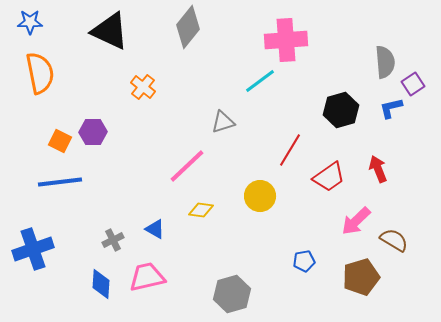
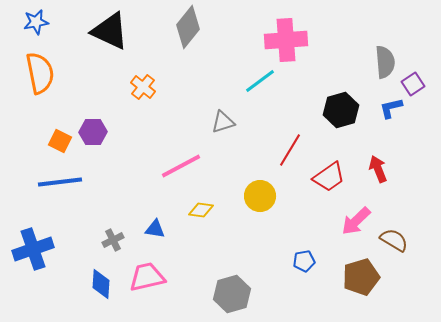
blue star: moved 6 px right; rotated 10 degrees counterclockwise
pink line: moved 6 px left; rotated 15 degrees clockwise
blue triangle: rotated 20 degrees counterclockwise
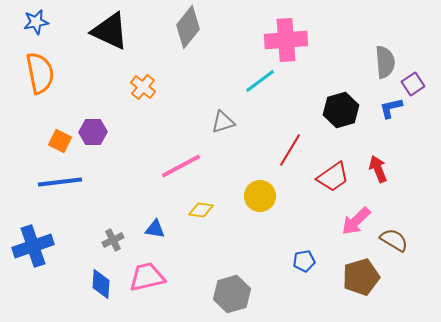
red trapezoid: moved 4 px right
blue cross: moved 3 px up
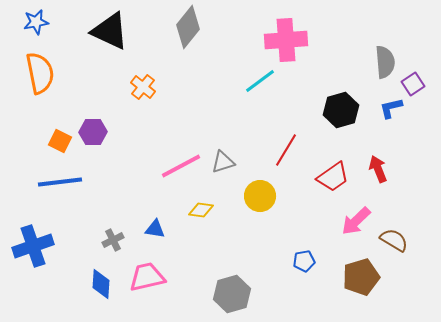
gray triangle: moved 40 px down
red line: moved 4 px left
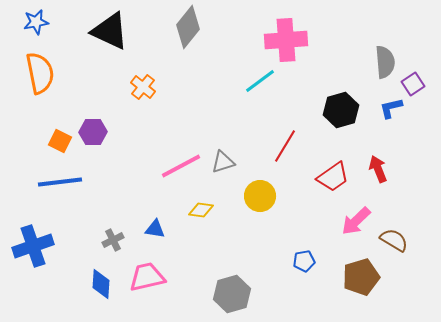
red line: moved 1 px left, 4 px up
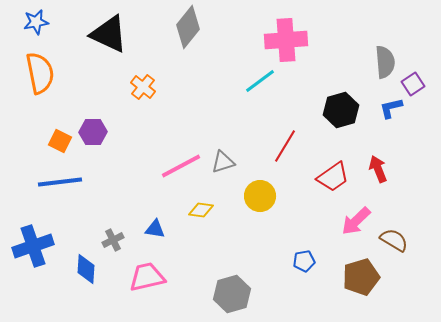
black triangle: moved 1 px left, 3 px down
blue diamond: moved 15 px left, 15 px up
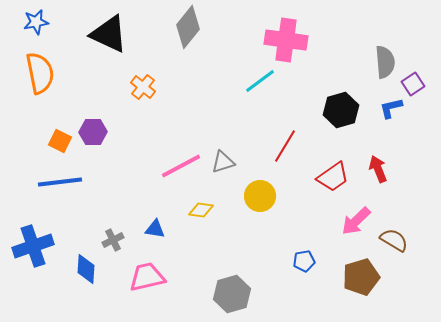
pink cross: rotated 12 degrees clockwise
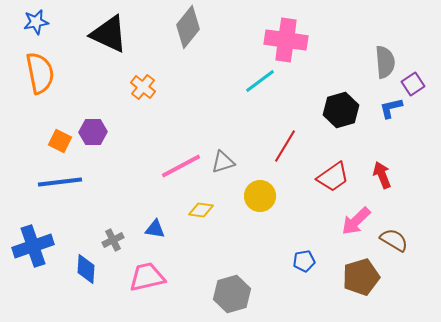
red arrow: moved 4 px right, 6 px down
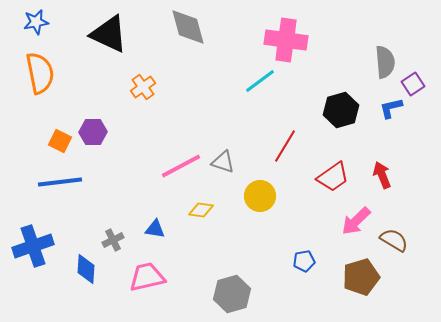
gray diamond: rotated 54 degrees counterclockwise
orange cross: rotated 15 degrees clockwise
gray triangle: rotated 35 degrees clockwise
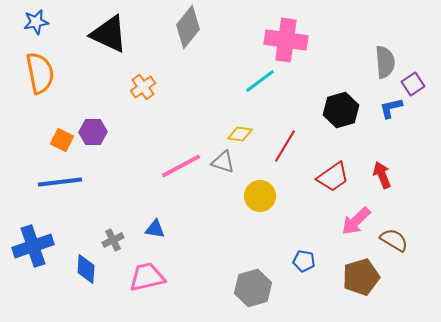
gray diamond: rotated 54 degrees clockwise
orange square: moved 2 px right, 1 px up
yellow diamond: moved 39 px right, 76 px up
blue pentagon: rotated 20 degrees clockwise
gray hexagon: moved 21 px right, 6 px up
